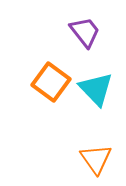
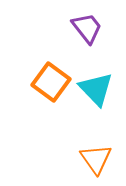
purple trapezoid: moved 2 px right, 4 px up
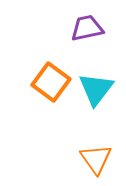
purple trapezoid: rotated 64 degrees counterclockwise
cyan triangle: rotated 21 degrees clockwise
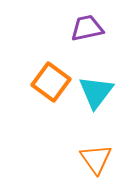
cyan triangle: moved 3 px down
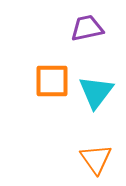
orange square: moved 1 px right, 1 px up; rotated 36 degrees counterclockwise
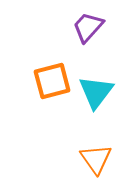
purple trapezoid: moved 1 px right, 1 px up; rotated 36 degrees counterclockwise
orange square: rotated 15 degrees counterclockwise
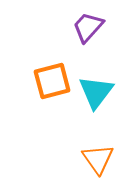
orange triangle: moved 2 px right
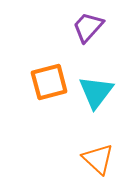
orange square: moved 3 px left, 1 px down
orange triangle: rotated 12 degrees counterclockwise
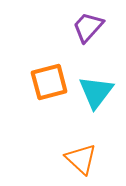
orange triangle: moved 17 px left
